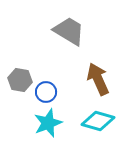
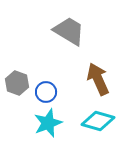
gray hexagon: moved 3 px left, 3 px down; rotated 10 degrees clockwise
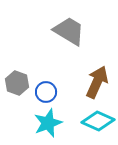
brown arrow: moved 1 px left, 3 px down; rotated 48 degrees clockwise
cyan diamond: rotated 8 degrees clockwise
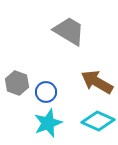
brown arrow: rotated 84 degrees counterclockwise
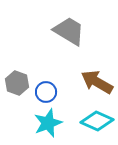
cyan diamond: moved 1 px left
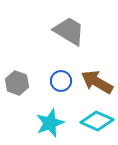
blue circle: moved 15 px right, 11 px up
cyan star: moved 2 px right
